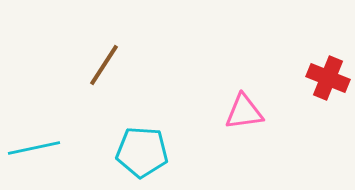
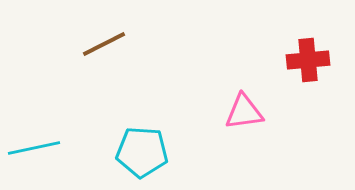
brown line: moved 21 px up; rotated 30 degrees clockwise
red cross: moved 20 px left, 18 px up; rotated 27 degrees counterclockwise
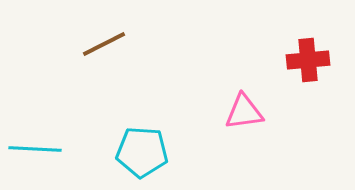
cyan line: moved 1 px right, 1 px down; rotated 15 degrees clockwise
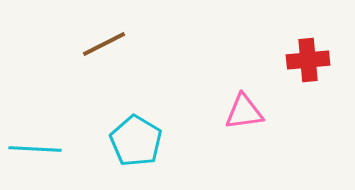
cyan pentagon: moved 6 px left, 11 px up; rotated 27 degrees clockwise
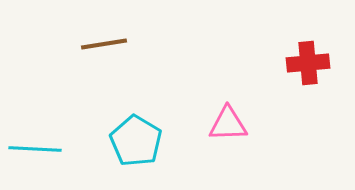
brown line: rotated 18 degrees clockwise
red cross: moved 3 px down
pink triangle: moved 16 px left, 12 px down; rotated 6 degrees clockwise
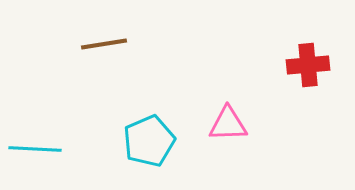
red cross: moved 2 px down
cyan pentagon: moved 13 px right; rotated 18 degrees clockwise
